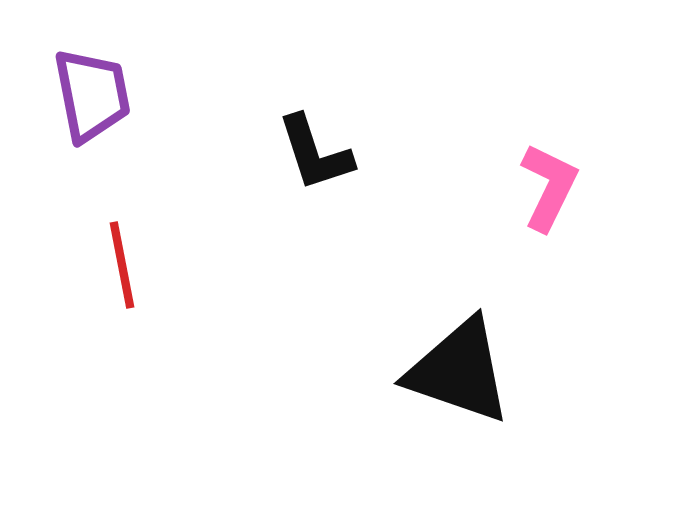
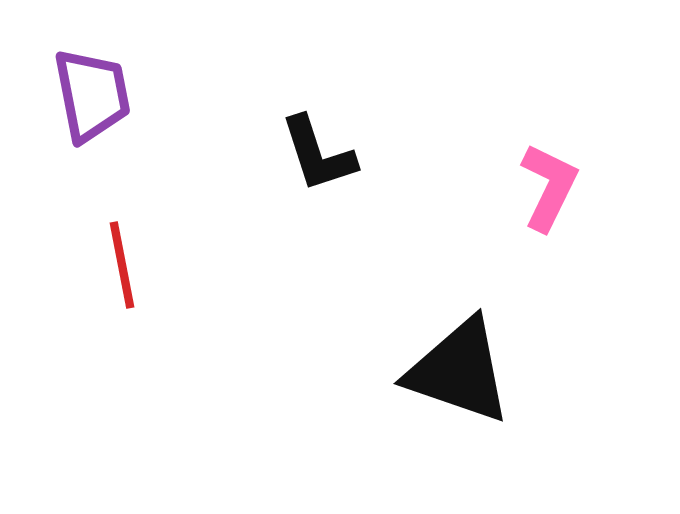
black L-shape: moved 3 px right, 1 px down
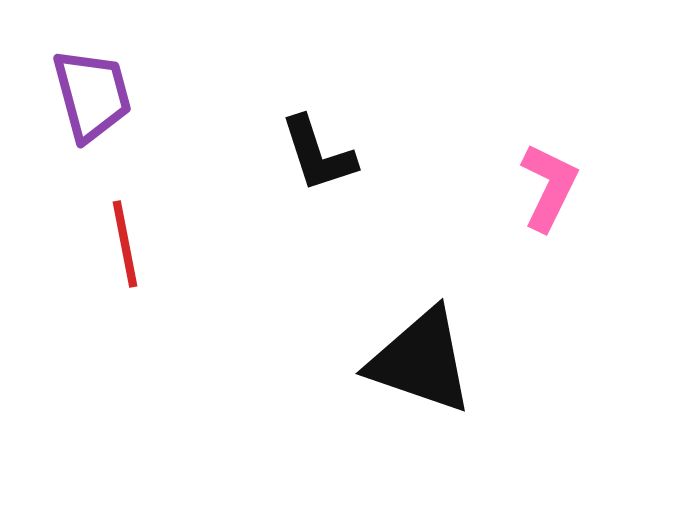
purple trapezoid: rotated 4 degrees counterclockwise
red line: moved 3 px right, 21 px up
black triangle: moved 38 px left, 10 px up
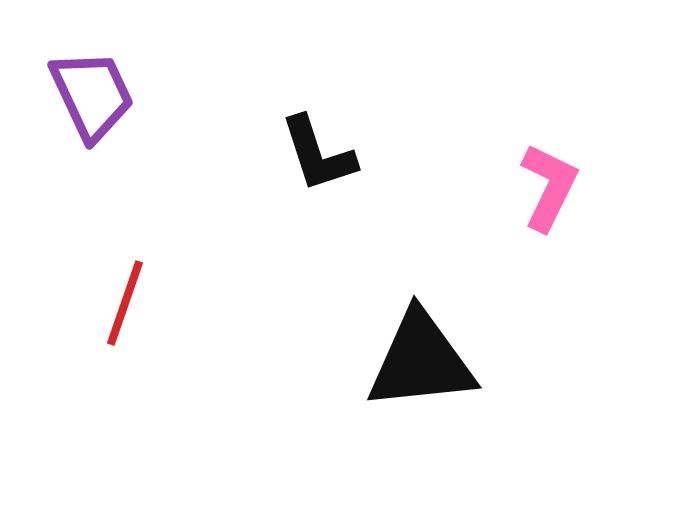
purple trapezoid: rotated 10 degrees counterclockwise
red line: moved 59 px down; rotated 30 degrees clockwise
black triangle: rotated 25 degrees counterclockwise
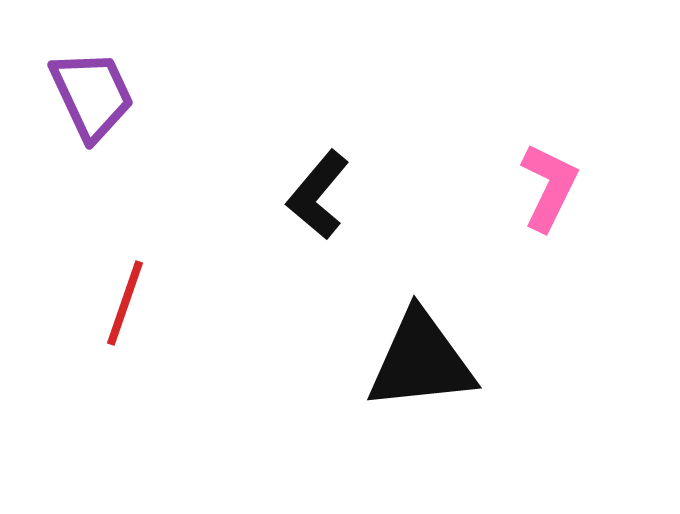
black L-shape: moved 41 px down; rotated 58 degrees clockwise
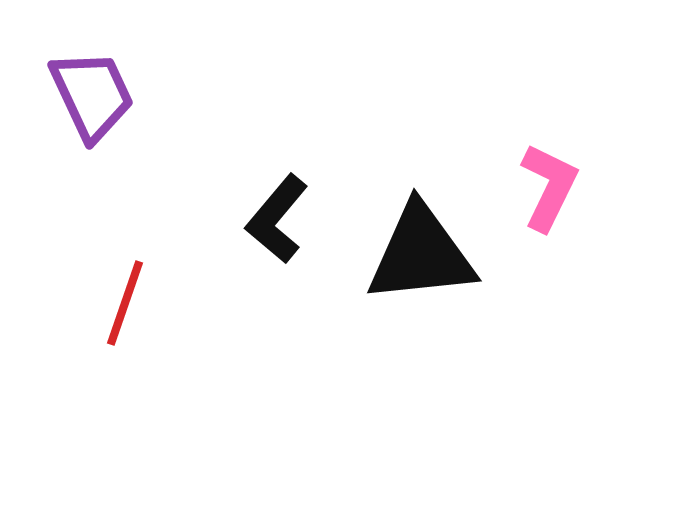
black L-shape: moved 41 px left, 24 px down
black triangle: moved 107 px up
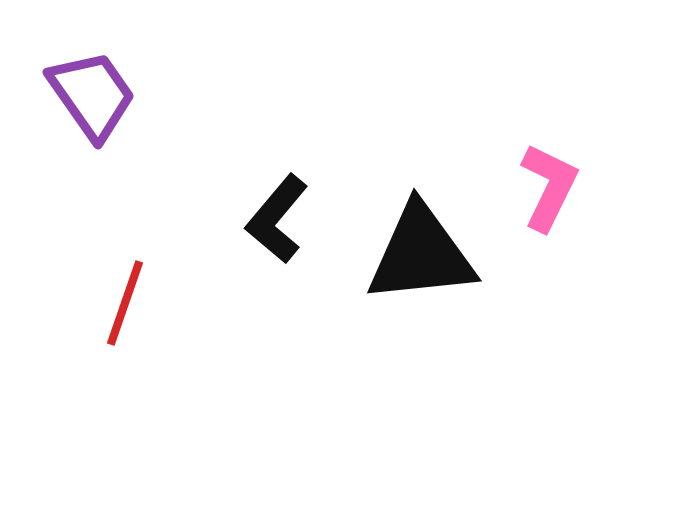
purple trapezoid: rotated 10 degrees counterclockwise
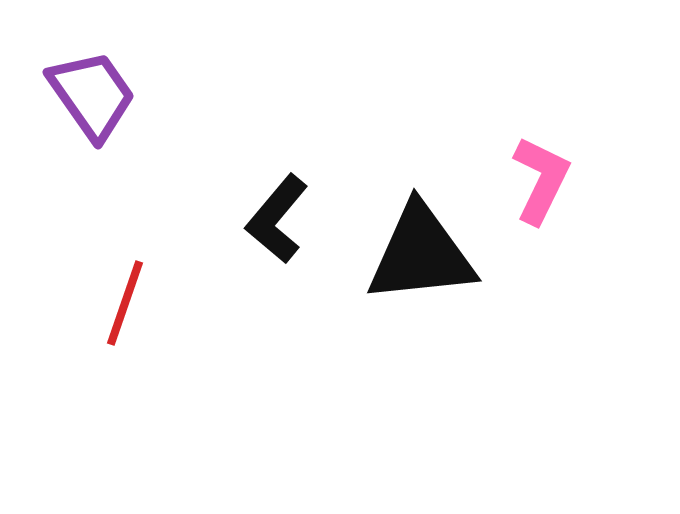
pink L-shape: moved 8 px left, 7 px up
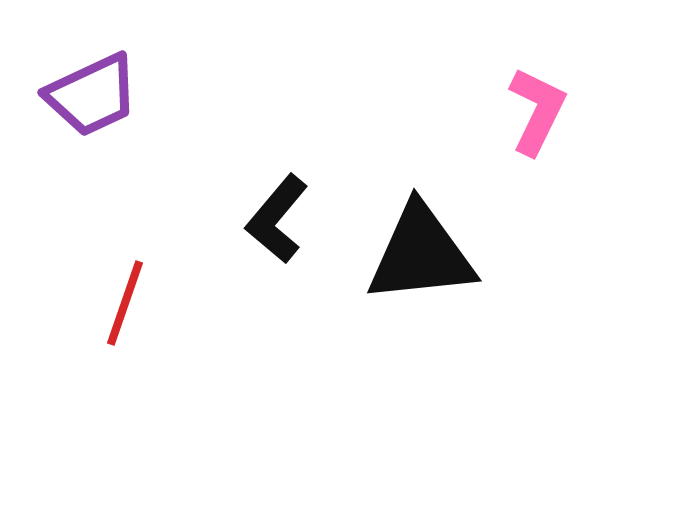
purple trapezoid: rotated 100 degrees clockwise
pink L-shape: moved 4 px left, 69 px up
